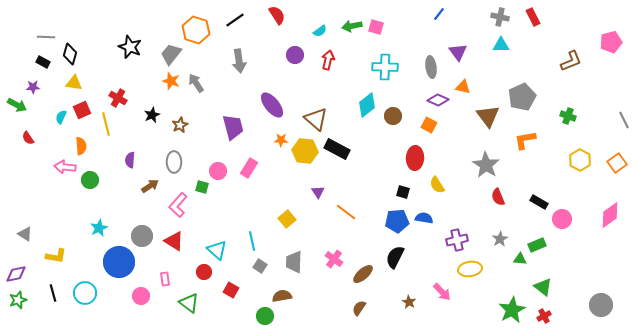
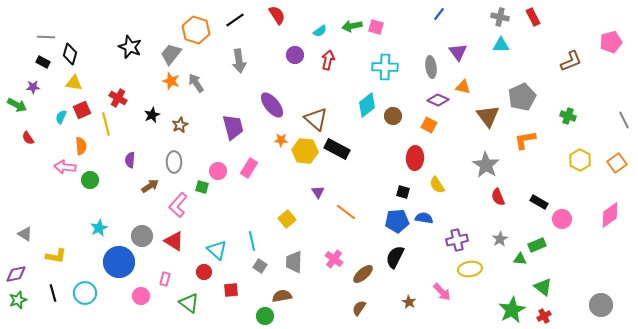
pink rectangle at (165, 279): rotated 24 degrees clockwise
red square at (231, 290): rotated 35 degrees counterclockwise
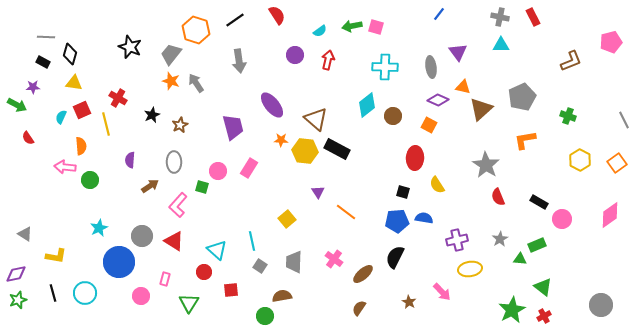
brown triangle at (488, 116): moved 7 px left, 7 px up; rotated 25 degrees clockwise
green triangle at (189, 303): rotated 25 degrees clockwise
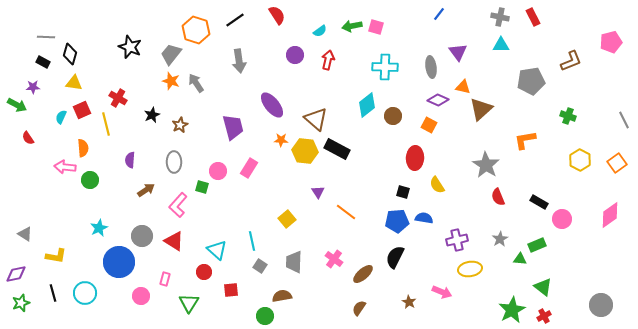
gray pentagon at (522, 97): moved 9 px right, 16 px up; rotated 16 degrees clockwise
orange semicircle at (81, 146): moved 2 px right, 2 px down
brown arrow at (150, 186): moved 4 px left, 4 px down
pink arrow at (442, 292): rotated 24 degrees counterclockwise
green star at (18, 300): moved 3 px right, 3 px down
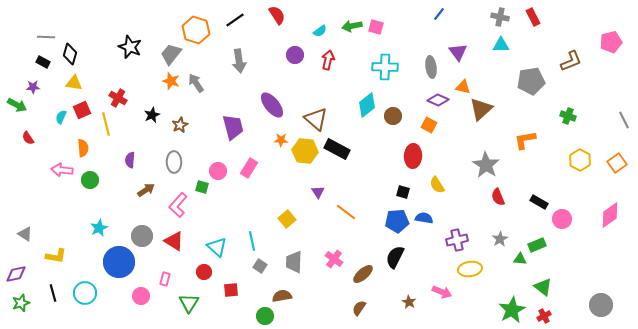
red ellipse at (415, 158): moved 2 px left, 2 px up
pink arrow at (65, 167): moved 3 px left, 3 px down
cyan triangle at (217, 250): moved 3 px up
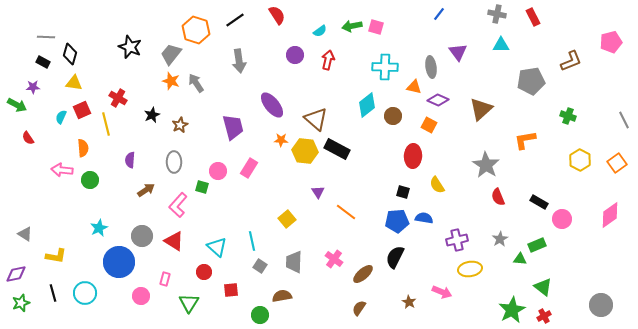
gray cross at (500, 17): moved 3 px left, 3 px up
orange triangle at (463, 87): moved 49 px left
green circle at (265, 316): moved 5 px left, 1 px up
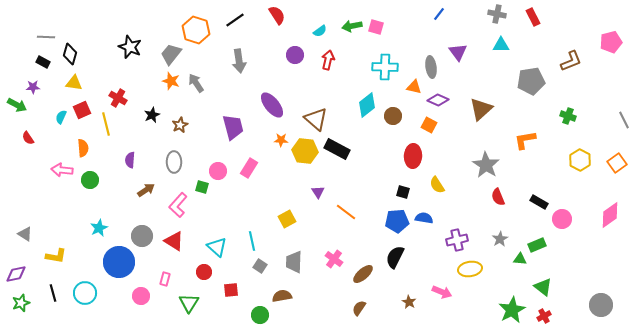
yellow square at (287, 219): rotated 12 degrees clockwise
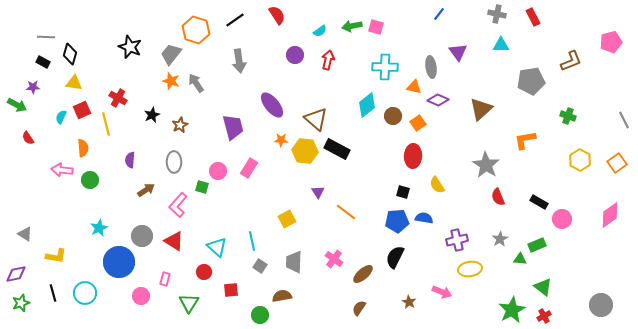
orange square at (429, 125): moved 11 px left, 2 px up; rotated 28 degrees clockwise
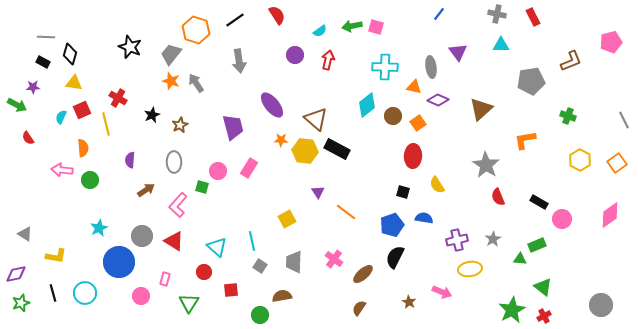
blue pentagon at (397, 221): moved 5 px left, 4 px down; rotated 15 degrees counterclockwise
gray star at (500, 239): moved 7 px left
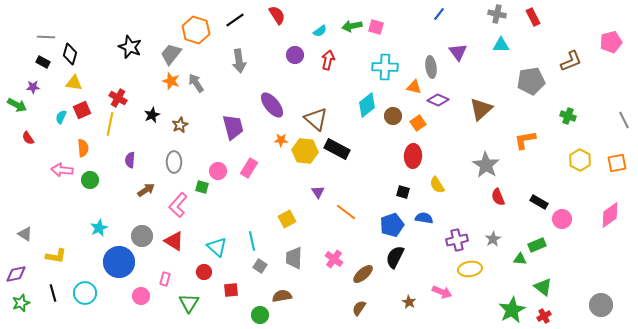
yellow line at (106, 124): moved 4 px right; rotated 25 degrees clockwise
orange square at (617, 163): rotated 24 degrees clockwise
gray trapezoid at (294, 262): moved 4 px up
